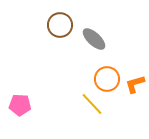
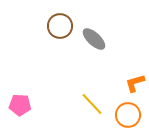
brown circle: moved 1 px down
orange circle: moved 21 px right, 36 px down
orange L-shape: moved 1 px up
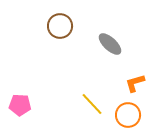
gray ellipse: moved 16 px right, 5 px down
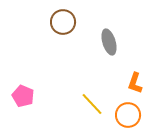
brown circle: moved 3 px right, 4 px up
gray ellipse: moved 1 px left, 2 px up; rotated 30 degrees clockwise
orange L-shape: rotated 55 degrees counterclockwise
pink pentagon: moved 3 px right, 9 px up; rotated 20 degrees clockwise
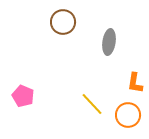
gray ellipse: rotated 25 degrees clockwise
orange L-shape: rotated 10 degrees counterclockwise
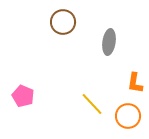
orange circle: moved 1 px down
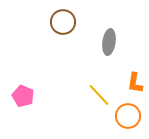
yellow line: moved 7 px right, 9 px up
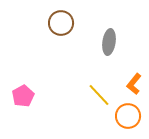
brown circle: moved 2 px left, 1 px down
orange L-shape: moved 1 px left, 1 px down; rotated 30 degrees clockwise
pink pentagon: rotated 20 degrees clockwise
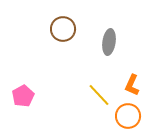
brown circle: moved 2 px right, 6 px down
orange L-shape: moved 2 px left, 1 px down; rotated 15 degrees counterclockwise
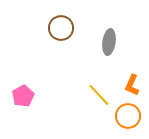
brown circle: moved 2 px left, 1 px up
